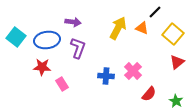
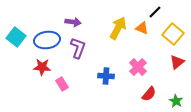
pink cross: moved 5 px right, 4 px up
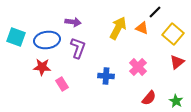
cyan square: rotated 18 degrees counterclockwise
red semicircle: moved 4 px down
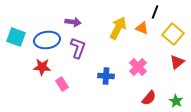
black line: rotated 24 degrees counterclockwise
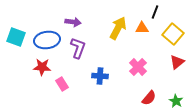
orange triangle: rotated 24 degrees counterclockwise
blue cross: moved 6 px left
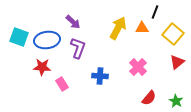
purple arrow: rotated 35 degrees clockwise
cyan square: moved 3 px right
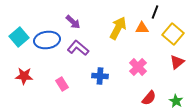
cyan square: rotated 30 degrees clockwise
purple L-shape: rotated 70 degrees counterclockwise
red star: moved 18 px left, 9 px down
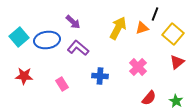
black line: moved 2 px down
orange triangle: rotated 16 degrees counterclockwise
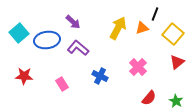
cyan square: moved 4 px up
blue cross: rotated 21 degrees clockwise
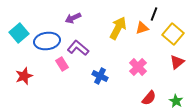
black line: moved 1 px left
purple arrow: moved 4 px up; rotated 112 degrees clockwise
blue ellipse: moved 1 px down
red star: rotated 24 degrees counterclockwise
pink rectangle: moved 20 px up
